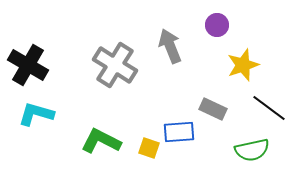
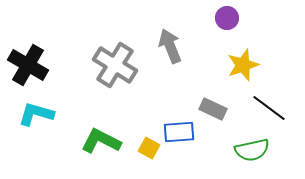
purple circle: moved 10 px right, 7 px up
yellow square: rotated 10 degrees clockwise
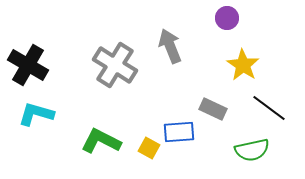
yellow star: rotated 20 degrees counterclockwise
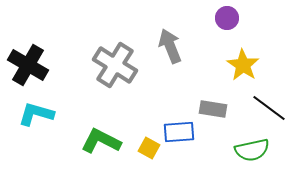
gray rectangle: rotated 16 degrees counterclockwise
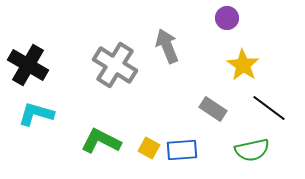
gray arrow: moved 3 px left
gray rectangle: rotated 24 degrees clockwise
blue rectangle: moved 3 px right, 18 px down
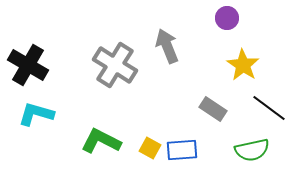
yellow square: moved 1 px right
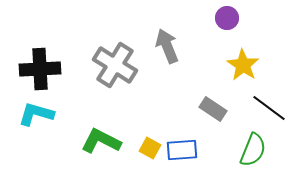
black cross: moved 12 px right, 4 px down; rotated 33 degrees counterclockwise
green semicircle: moved 1 px right; rotated 56 degrees counterclockwise
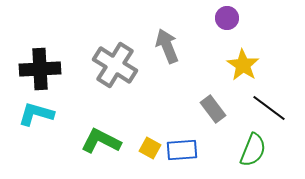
gray rectangle: rotated 20 degrees clockwise
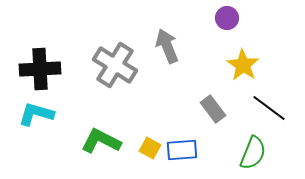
green semicircle: moved 3 px down
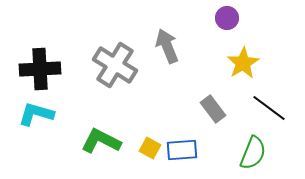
yellow star: moved 2 px up; rotated 8 degrees clockwise
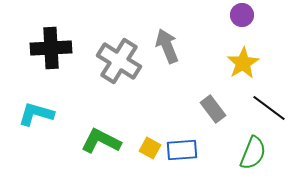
purple circle: moved 15 px right, 3 px up
gray cross: moved 4 px right, 4 px up
black cross: moved 11 px right, 21 px up
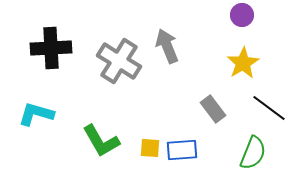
green L-shape: rotated 147 degrees counterclockwise
yellow square: rotated 25 degrees counterclockwise
